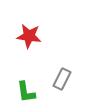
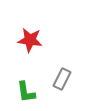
red star: moved 1 px right, 4 px down
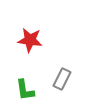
green L-shape: moved 1 px left, 2 px up
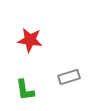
gray rectangle: moved 7 px right, 2 px up; rotated 45 degrees clockwise
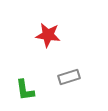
red star: moved 18 px right, 5 px up
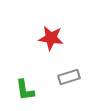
red star: moved 3 px right, 3 px down
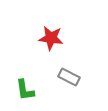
gray rectangle: rotated 45 degrees clockwise
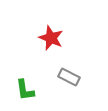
red star: rotated 15 degrees clockwise
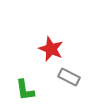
red star: moved 11 px down
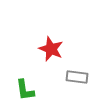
gray rectangle: moved 8 px right; rotated 20 degrees counterclockwise
